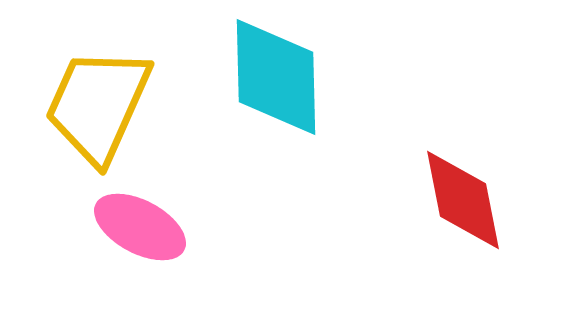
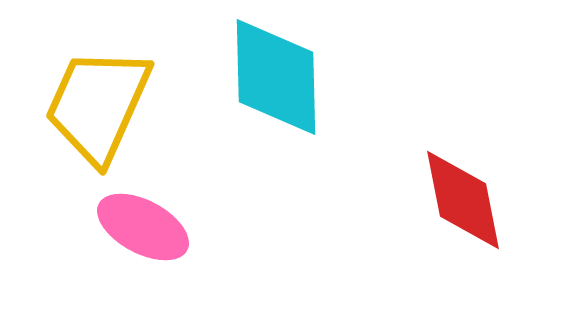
pink ellipse: moved 3 px right
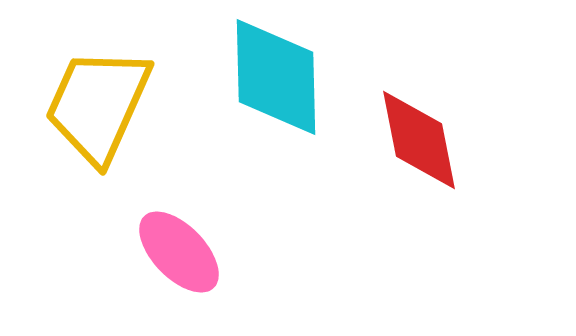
red diamond: moved 44 px left, 60 px up
pink ellipse: moved 36 px right, 25 px down; rotated 18 degrees clockwise
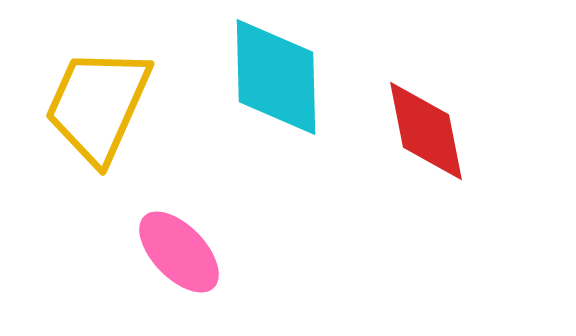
red diamond: moved 7 px right, 9 px up
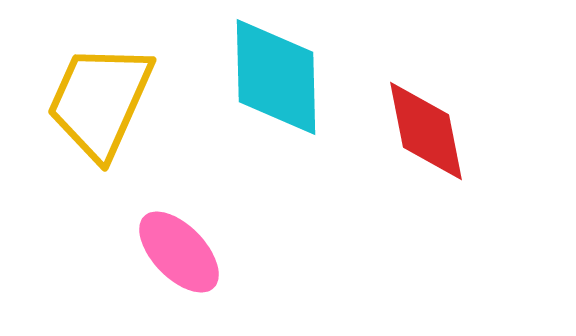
yellow trapezoid: moved 2 px right, 4 px up
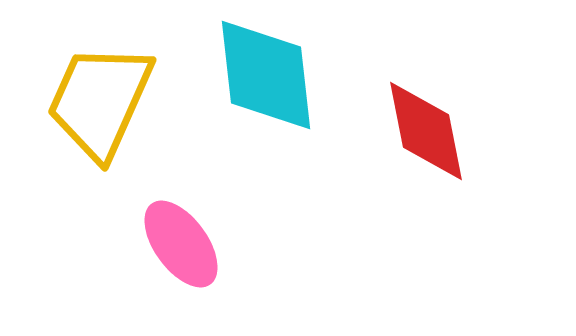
cyan diamond: moved 10 px left, 2 px up; rotated 5 degrees counterclockwise
pink ellipse: moved 2 px right, 8 px up; rotated 8 degrees clockwise
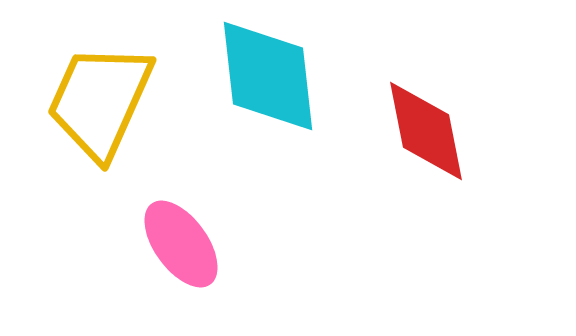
cyan diamond: moved 2 px right, 1 px down
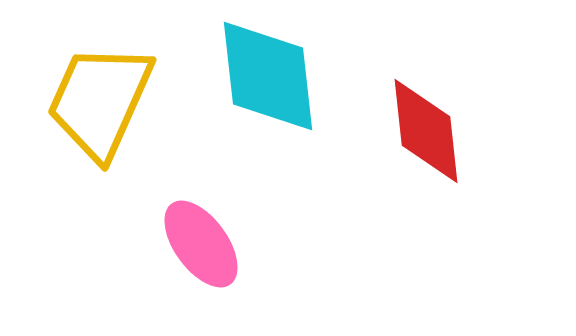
red diamond: rotated 5 degrees clockwise
pink ellipse: moved 20 px right
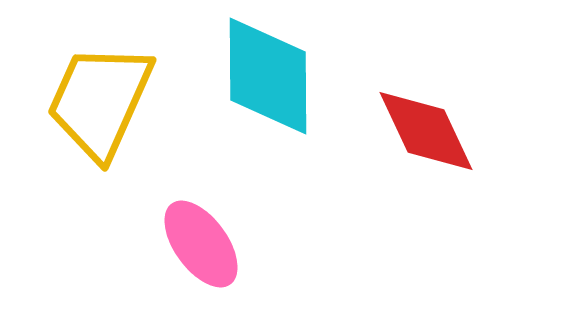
cyan diamond: rotated 6 degrees clockwise
red diamond: rotated 19 degrees counterclockwise
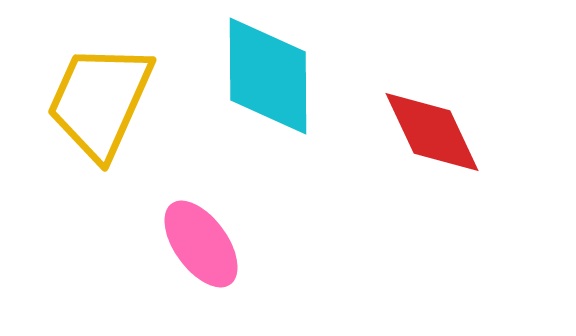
red diamond: moved 6 px right, 1 px down
